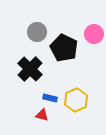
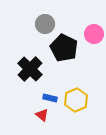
gray circle: moved 8 px right, 8 px up
red triangle: rotated 24 degrees clockwise
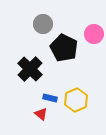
gray circle: moved 2 px left
red triangle: moved 1 px left, 1 px up
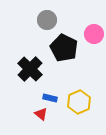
gray circle: moved 4 px right, 4 px up
yellow hexagon: moved 3 px right, 2 px down
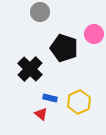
gray circle: moved 7 px left, 8 px up
black pentagon: rotated 8 degrees counterclockwise
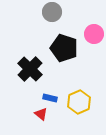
gray circle: moved 12 px right
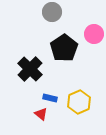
black pentagon: rotated 20 degrees clockwise
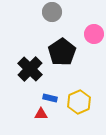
black pentagon: moved 2 px left, 4 px down
red triangle: rotated 40 degrees counterclockwise
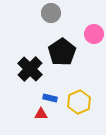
gray circle: moved 1 px left, 1 px down
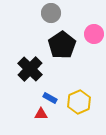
black pentagon: moved 7 px up
blue rectangle: rotated 16 degrees clockwise
